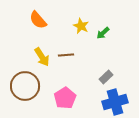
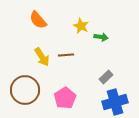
green arrow: moved 2 px left, 4 px down; rotated 128 degrees counterclockwise
brown circle: moved 4 px down
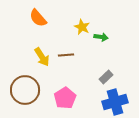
orange semicircle: moved 2 px up
yellow star: moved 1 px right, 1 px down
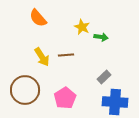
gray rectangle: moved 2 px left
blue cross: rotated 20 degrees clockwise
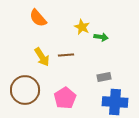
gray rectangle: rotated 32 degrees clockwise
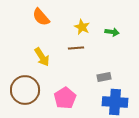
orange semicircle: moved 3 px right, 1 px up
green arrow: moved 11 px right, 5 px up
brown line: moved 10 px right, 7 px up
